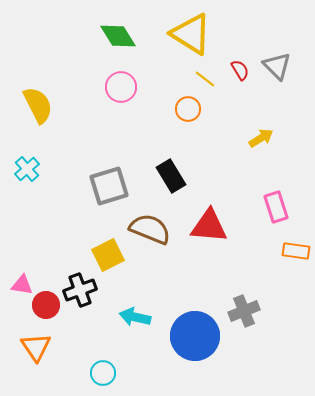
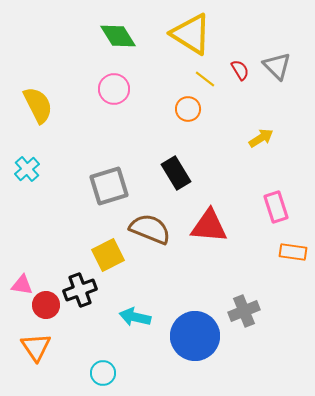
pink circle: moved 7 px left, 2 px down
black rectangle: moved 5 px right, 3 px up
orange rectangle: moved 3 px left, 1 px down
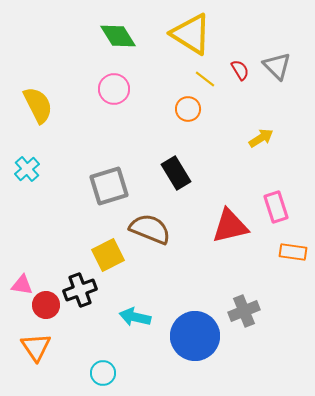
red triangle: moved 21 px right; rotated 18 degrees counterclockwise
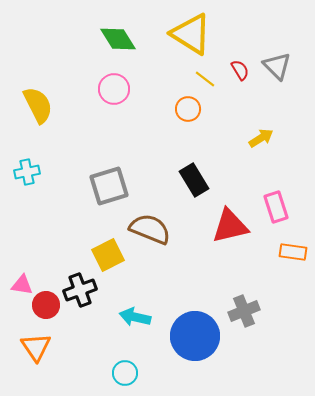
green diamond: moved 3 px down
cyan cross: moved 3 px down; rotated 30 degrees clockwise
black rectangle: moved 18 px right, 7 px down
cyan circle: moved 22 px right
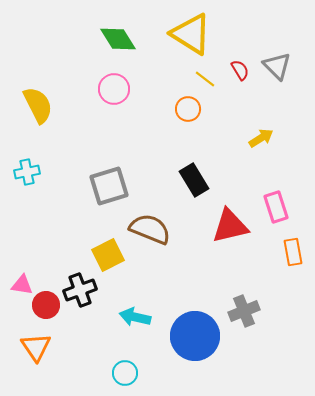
orange rectangle: rotated 72 degrees clockwise
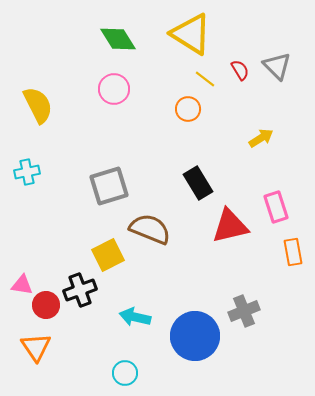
black rectangle: moved 4 px right, 3 px down
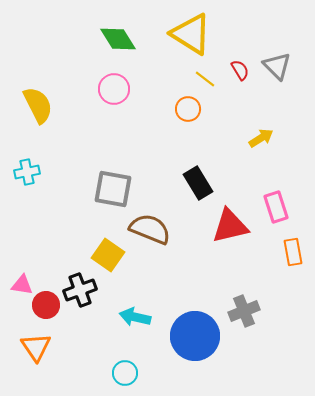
gray square: moved 4 px right, 3 px down; rotated 27 degrees clockwise
yellow square: rotated 28 degrees counterclockwise
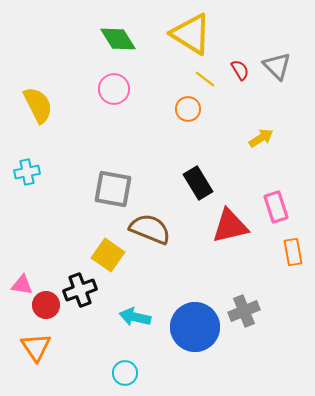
blue circle: moved 9 px up
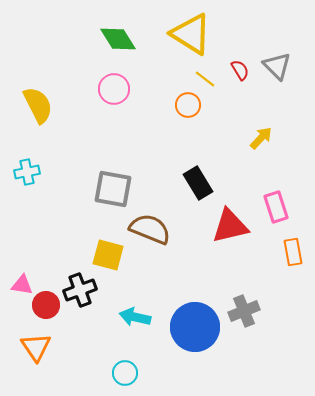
orange circle: moved 4 px up
yellow arrow: rotated 15 degrees counterclockwise
yellow square: rotated 20 degrees counterclockwise
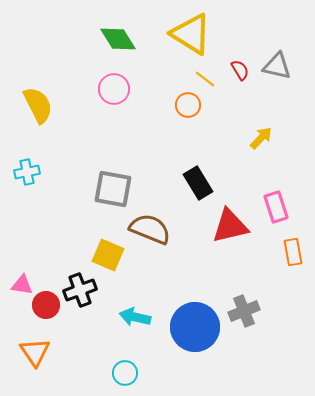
gray triangle: rotated 32 degrees counterclockwise
yellow square: rotated 8 degrees clockwise
orange triangle: moved 1 px left, 5 px down
